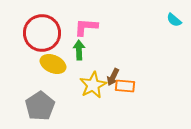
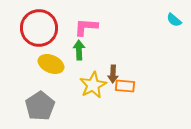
red circle: moved 3 px left, 5 px up
yellow ellipse: moved 2 px left
brown arrow: moved 3 px up; rotated 24 degrees counterclockwise
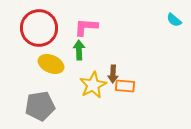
gray pentagon: rotated 24 degrees clockwise
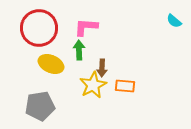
cyan semicircle: moved 1 px down
brown arrow: moved 11 px left, 6 px up
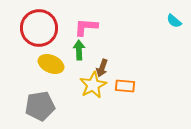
brown arrow: rotated 18 degrees clockwise
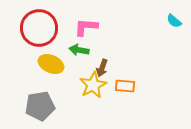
green arrow: rotated 78 degrees counterclockwise
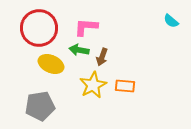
cyan semicircle: moved 3 px left
brown arrow: moved 11 px up
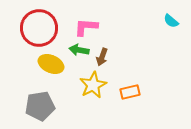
orange rectangle: moved 5 px right, 6 px down; rotated 18 degrees counterclockwise
